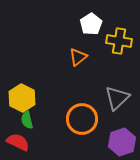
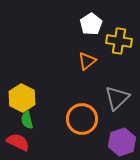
orange triangle: moved 9 px right, 4 px down
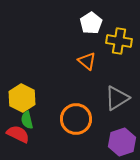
white pentagon: moved 1 px up
orange triangle: rotated 42 degrees counterclockwise
gray triangle: rotated 12 degrees clockwise
orange circle: moved 6 px left
red semicircle: moved 8 px up
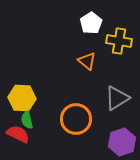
yellow hexagon: rotated 24 degrees counterclockwise
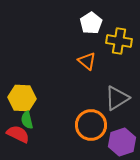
orange circle: moved 15 px right, 6 px down
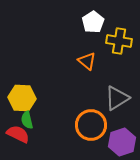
white pentagon: moved 2 px right, 1 px up
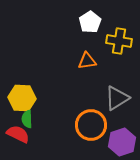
white pentagon: moved 3 px left
orange triangle: rotated 48 degrees counterclockwise
green semicircle: moved 1 px up; rotated 12 degrees clockwise
